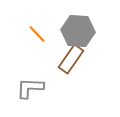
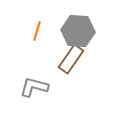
orange line: moved 3 px up; rotated 60 degrees clockwise
gray L-shape: moved 4 px right, 1 px up; rotated 12 degrees clockwise
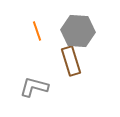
orange line: rotated 36 degrees counterclockwise
brown rectangle: moved 2 px down; rotated 52 degrees counterclockwise
